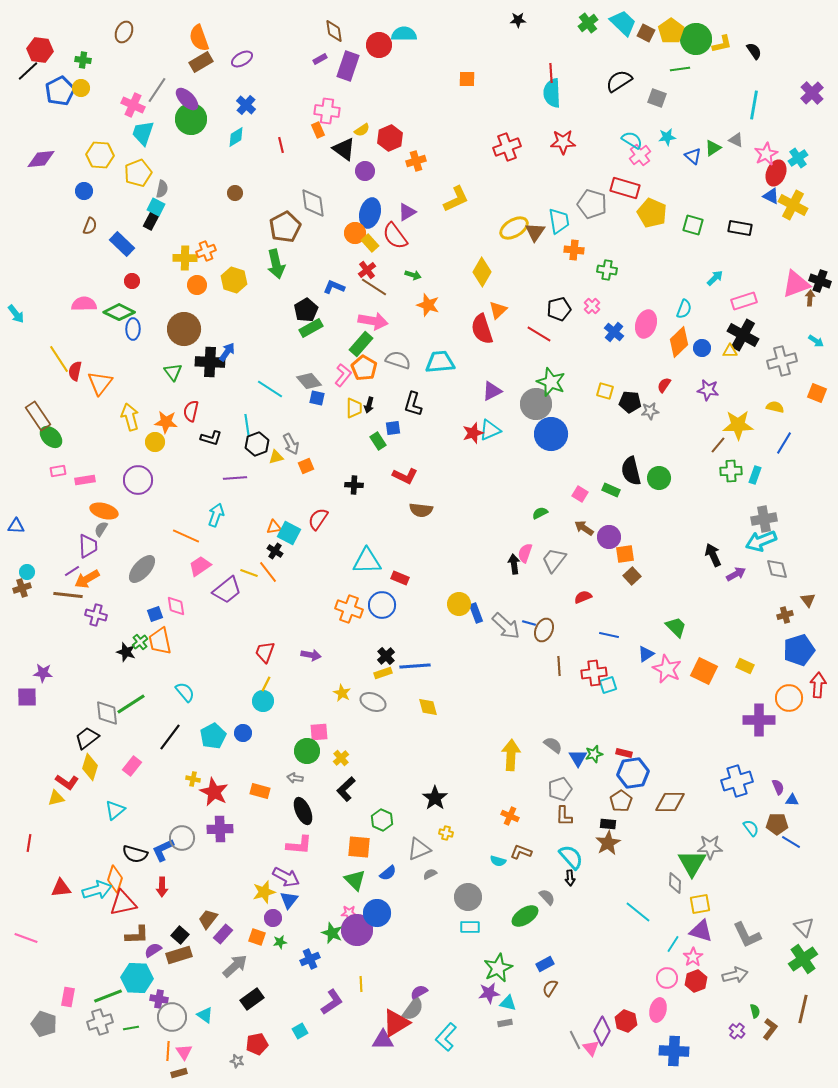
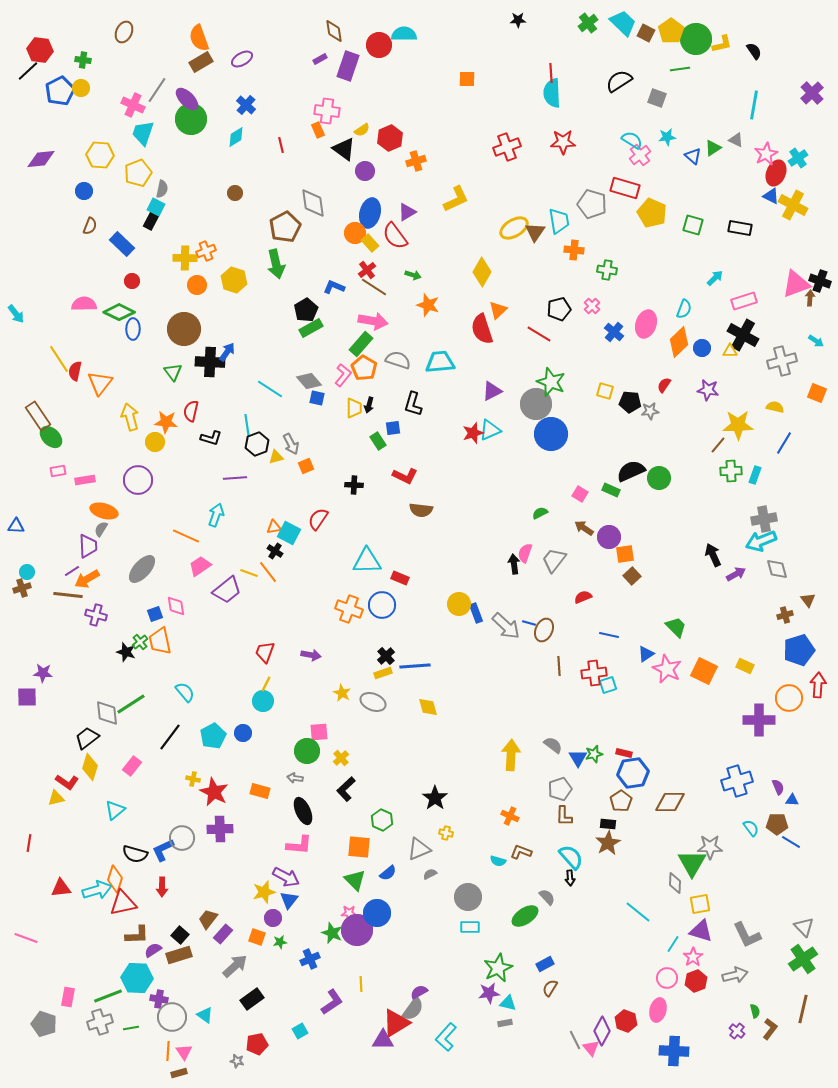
black semicircle at (631, 471): rotated 80 degrees clockwise
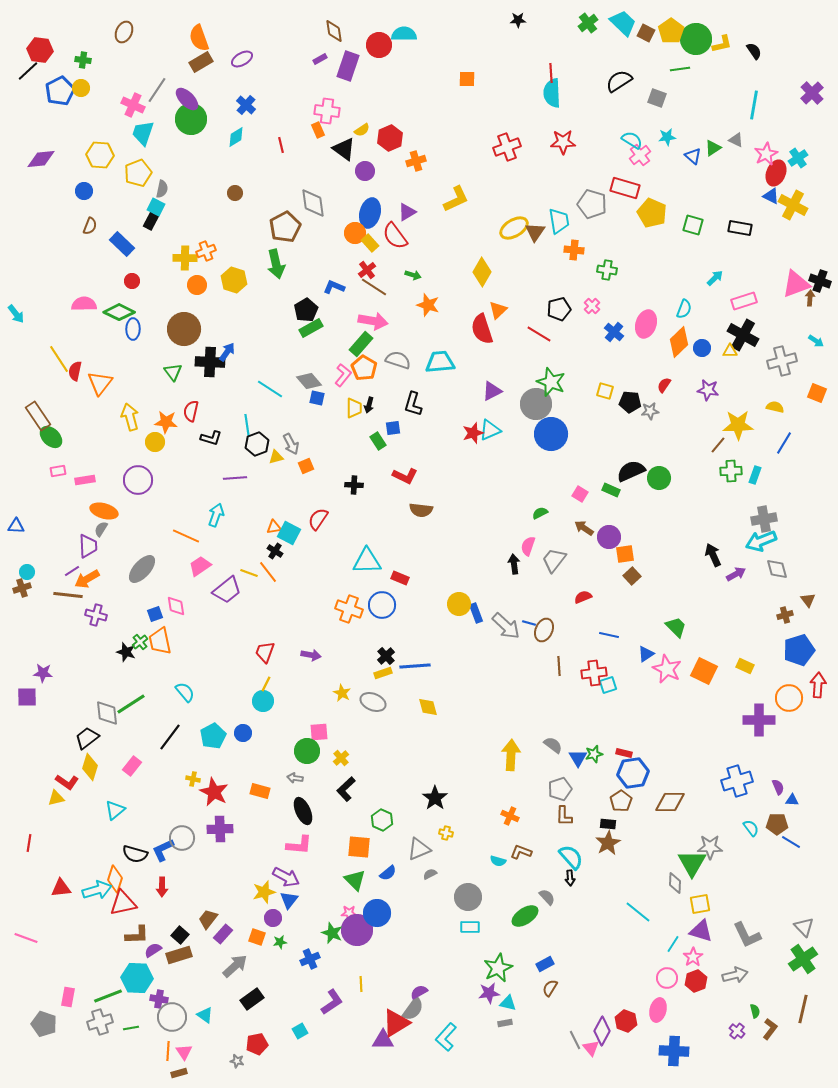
pink semicircle at (525, 553): moved 3 px right, 7 px up
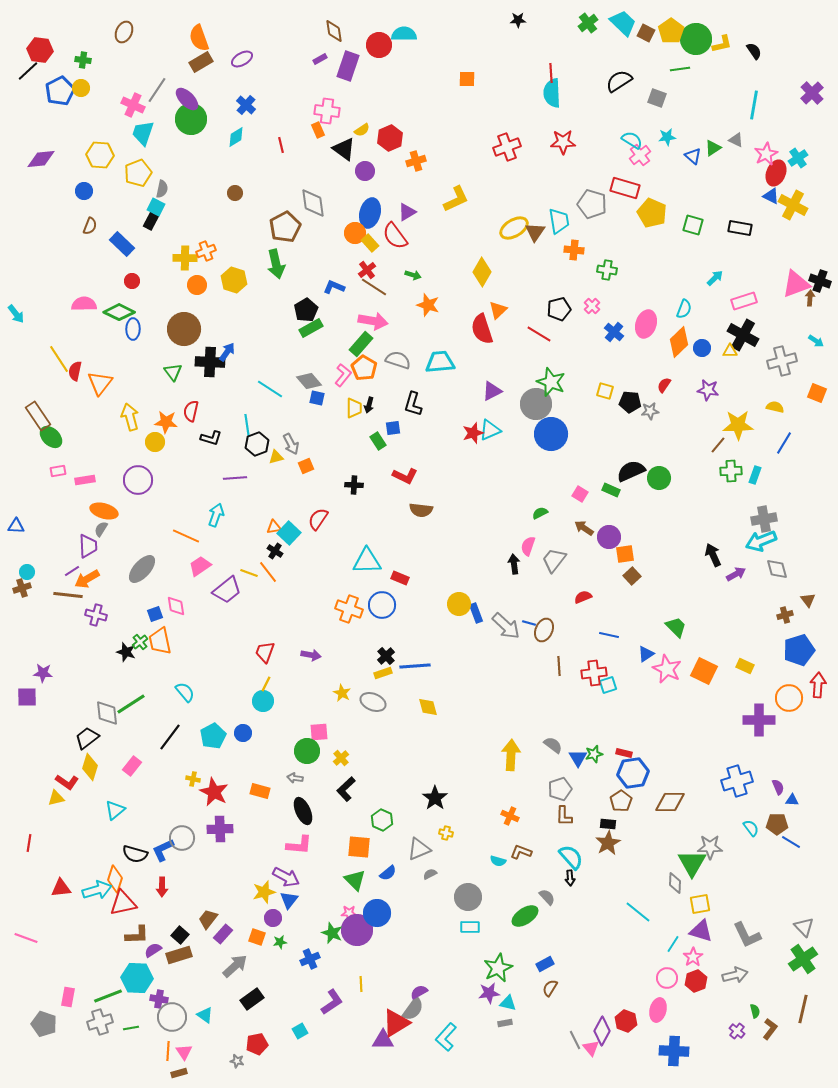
cyan square at (289, 533): rotated 15 degrees clockwise
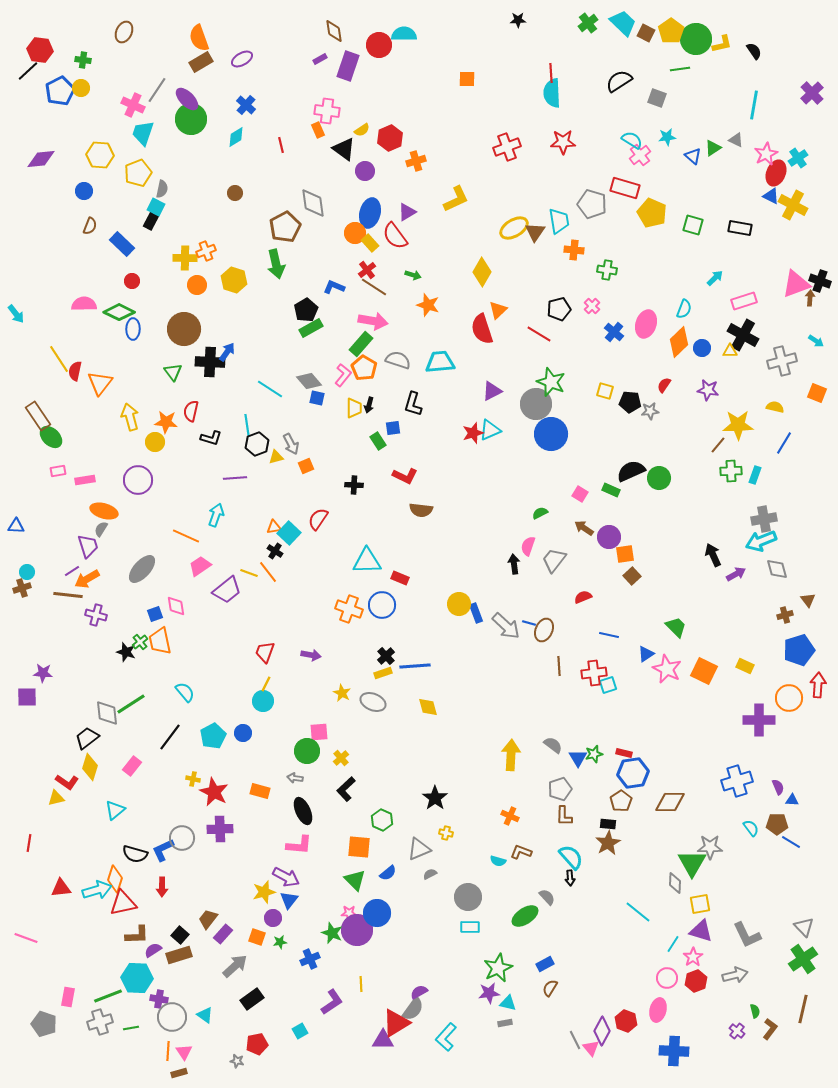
purple trapezoid at (88, 546): rotated 15 degrees counterclockwise
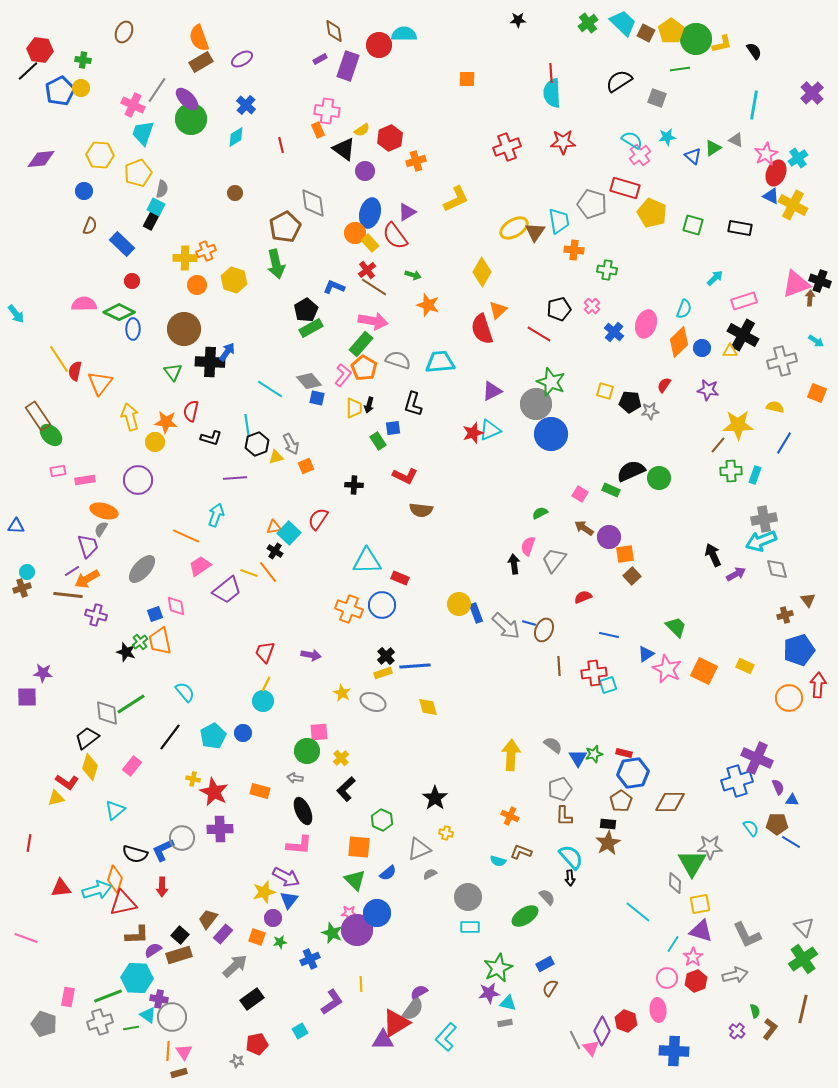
green ellipse at (51, 437): moved 2 px up
purple cross at (759, 720): moved 2 px left, 38 px down; rotated 24 degrees clockwise
pink ellipse at (658, 1010): rotated 20 degrees counterclockwise
cyan triangle at (205, 1015): moved 57 px left
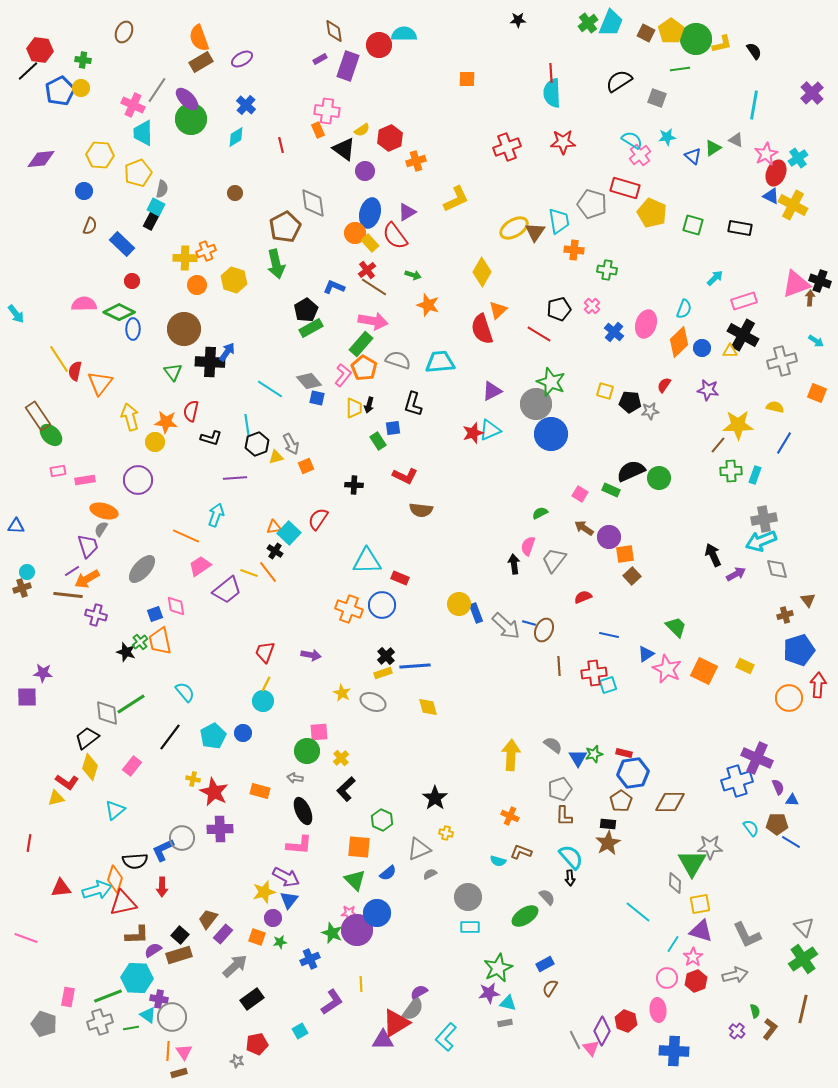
cyan trapezoid at (623, 23): moved 12 px left; rotated 68 degrees clockwise
cyan trapezoid at (143, 133): rotated 20 degrees counterclockwise
black semicircle at (135, 854): moved 7 px down; rotated 20 degrees counterclockwise
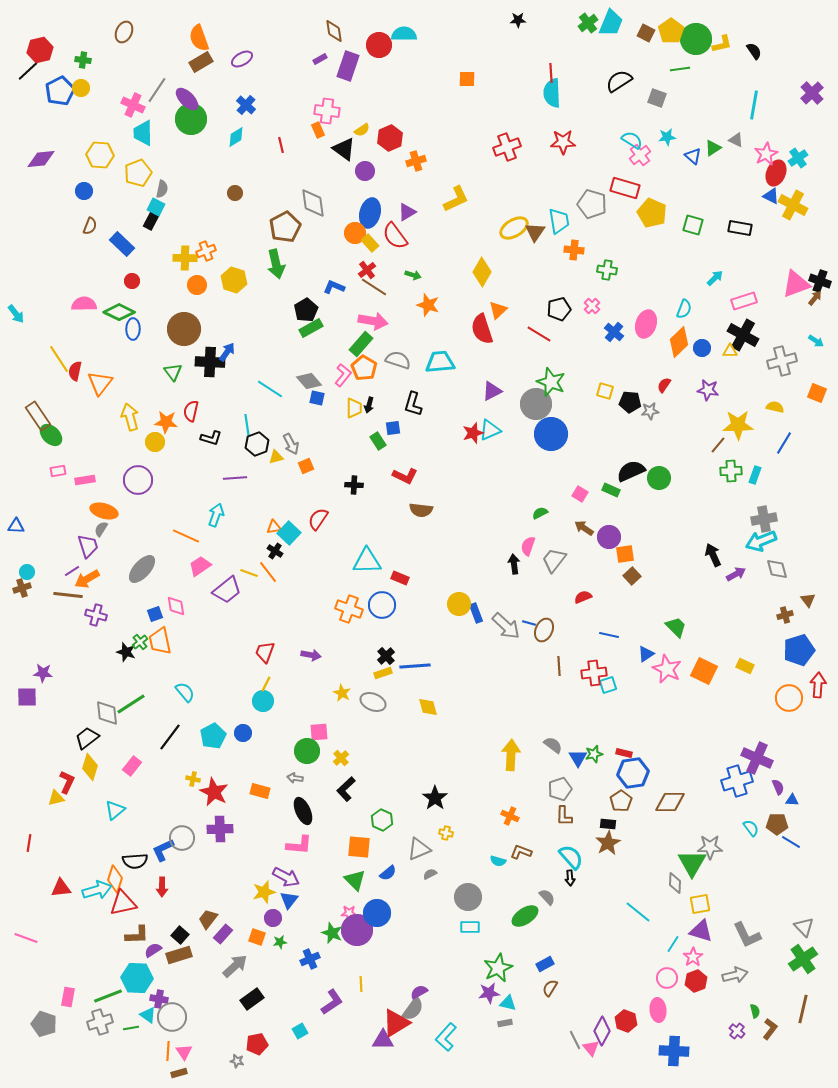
red hexagon at (40, 50): rotated 20 degrees counterclockwise
brown arrow at (810, 298): moved 5 px right; rotated 35 degrees clockwise
red L-shape at (67, 782): rotated 100 degrees counterclockwise
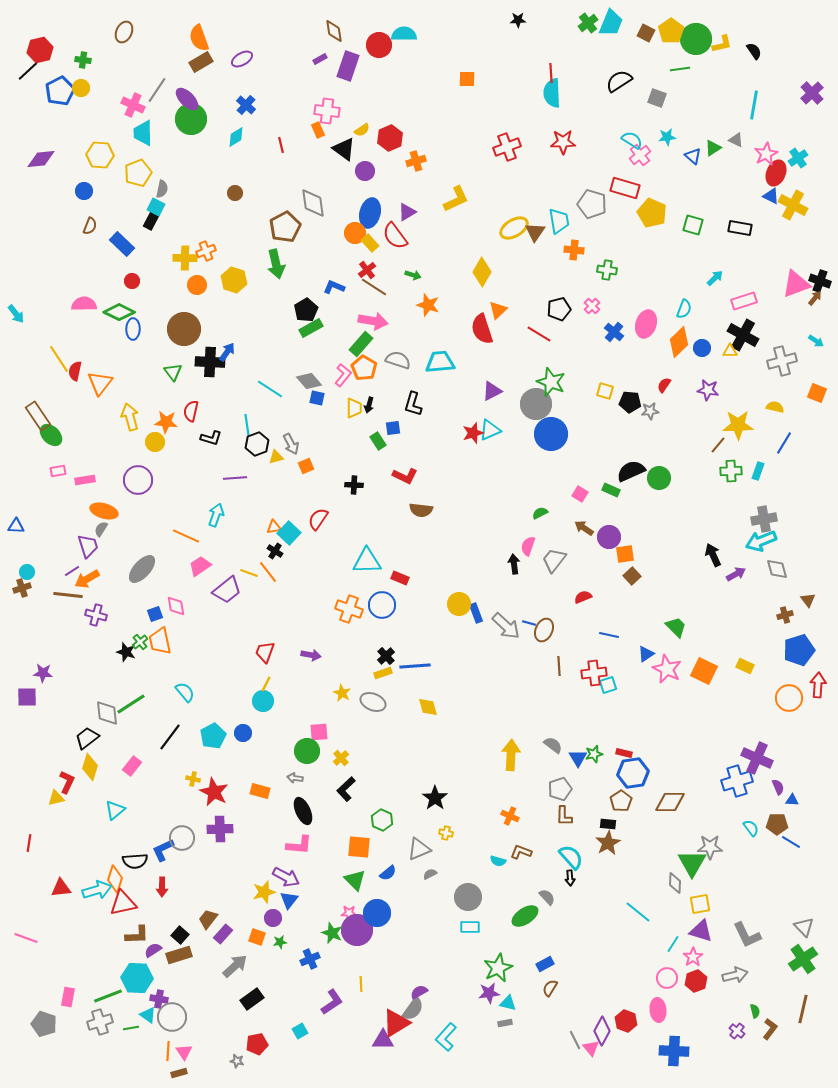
cyan rectangle at (755, 475): moved 3 px right, 4 px up
